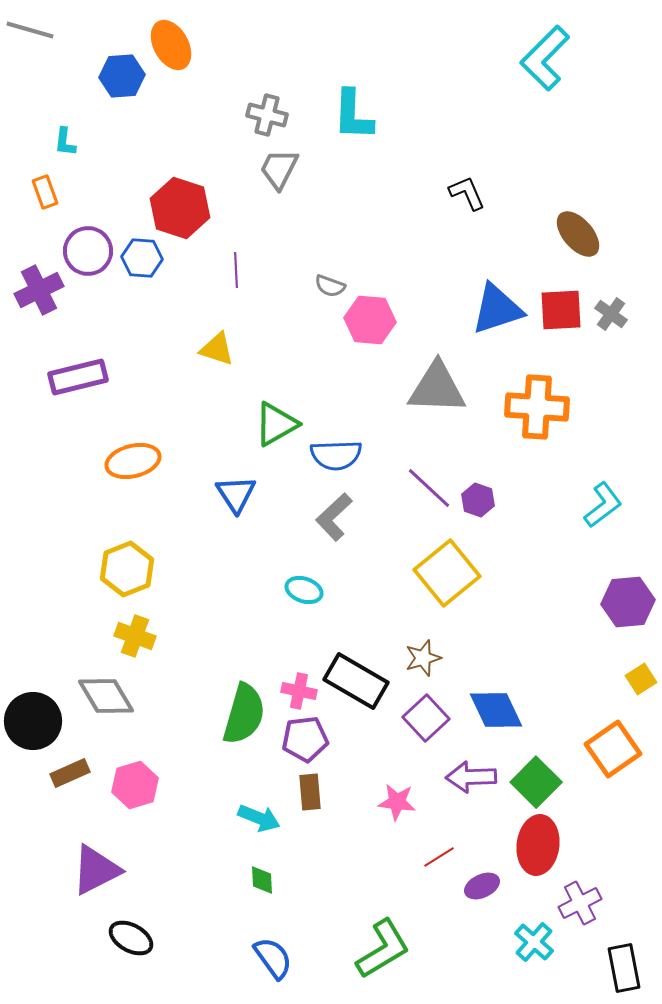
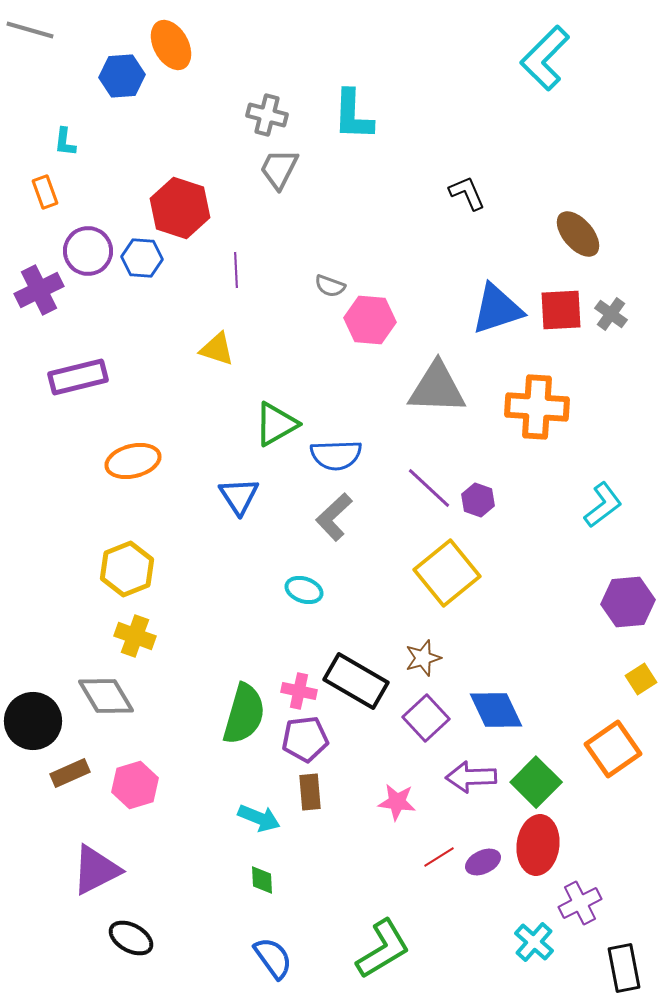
blue triangle at (236, 494): moved 3 px right, 2 px down
purple ellipse at (482, 886): moved 1 px right, 24 px up
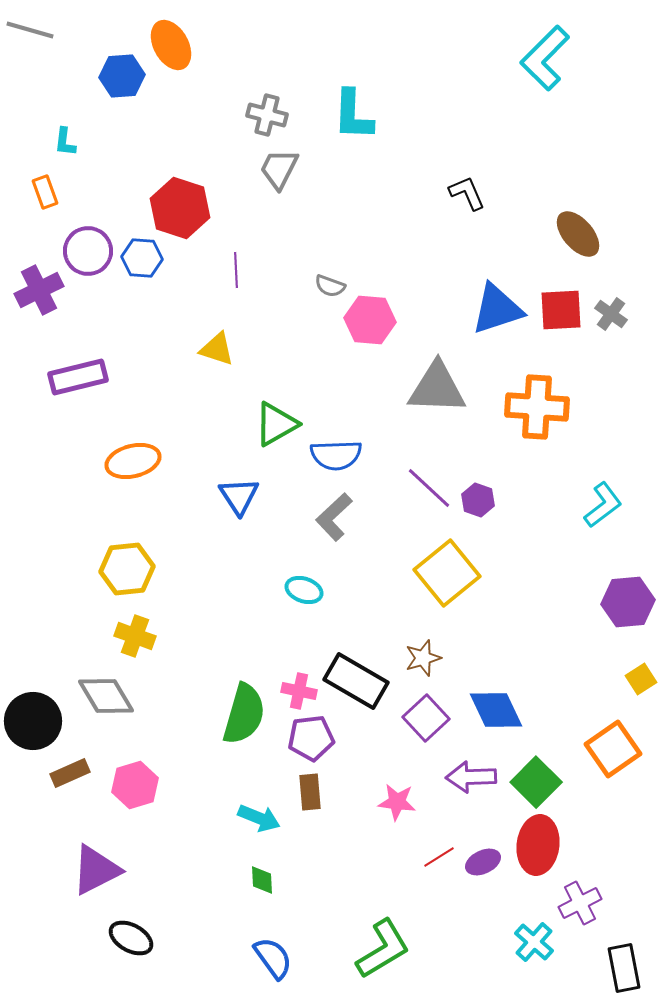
yellow hexagon at (127, 569): rotated 16 degrees clockwise
purple pentagon at (305, 739): moved 6 px right, 1 px up
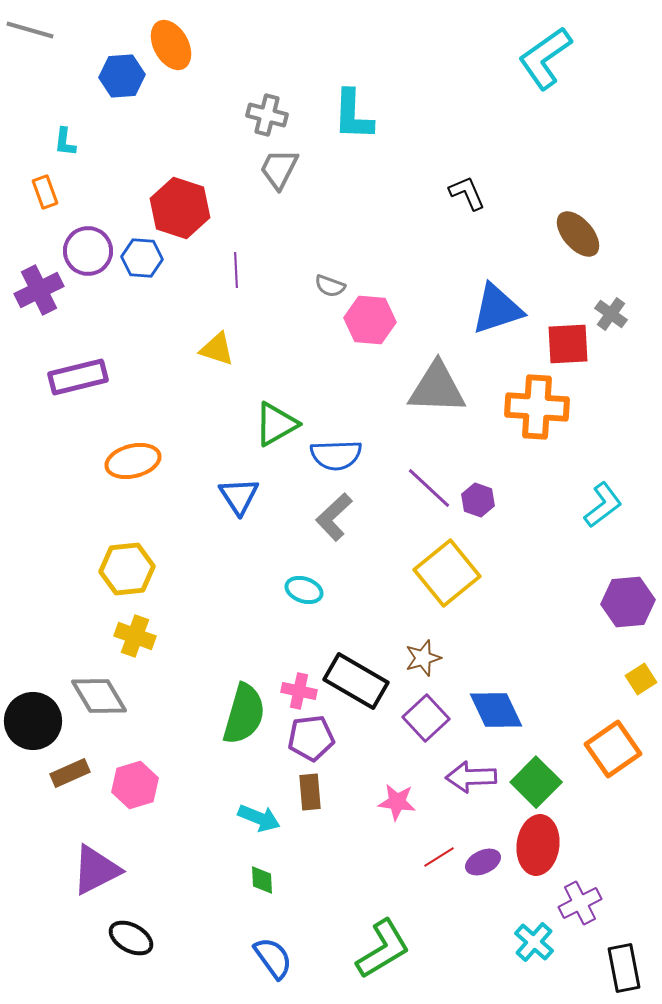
cyan L-shape at (545, 58): rotated 10 degrees clockwise
red square at (561, 310): moved 7 px right, 34 px down
gray diamond at (106, 696): moved 7 px left
